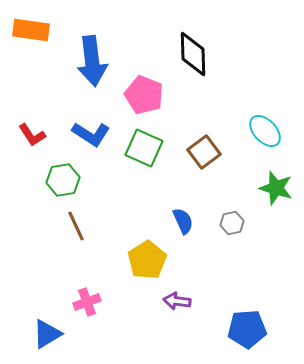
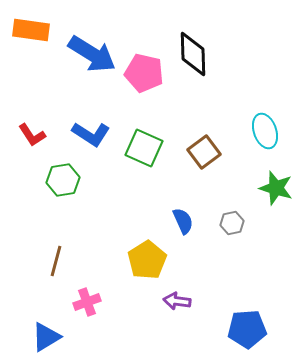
blue arrow: moved 7 px up; rotated 51 degrees counterclockwise
pink pentagon: moved 22 px up; rotated 9 degrees counterclockwise
cyan ellipse: rotated 24 degrees clockwise
brown line: moved 20 px left, 35 px down; rotated 40 degrees clockwise
blue triangle: moved 1 px left, 3 px down
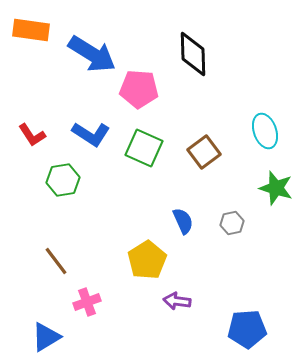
pink pentagon: moved 5 px left, 16 px down; rotated 9 degrees counterclockwise
brown line: rotated 52 degrees counterclockwise
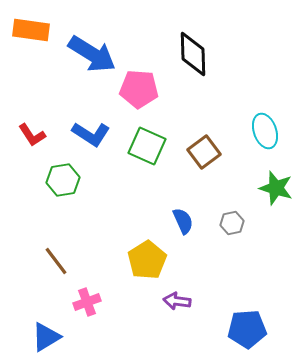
green square: moved 3 px right, 2 px up
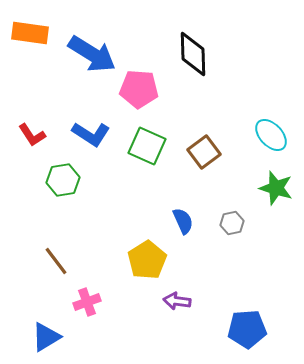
orange rectangle: moved 1 px left, 3 px down
cyan ellipse: moved 6 px right, 4 px down; rotated 24 degrees counterclockwise
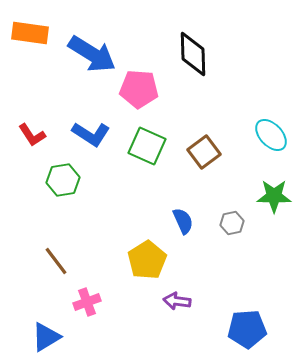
green star: moved 2 px left, 8 px down; rotated 16 degrees counterclockwise
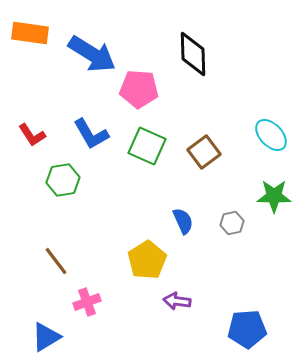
blue L-shape: rotated 27 degrees clockwise
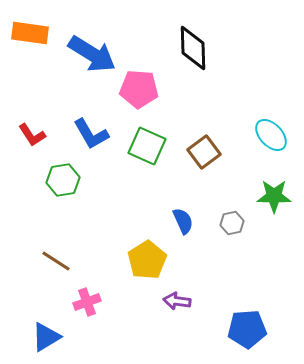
black diamond: moved 6 px up
brown line: rotated 20 degrees counterclockwise
